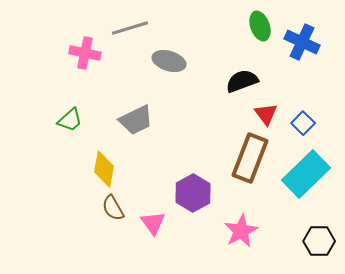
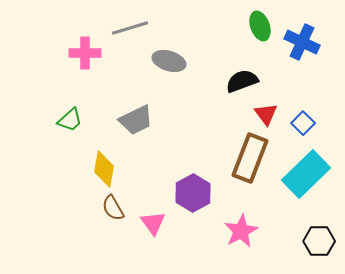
pink cross: rotated 12 degrees counterclockwise
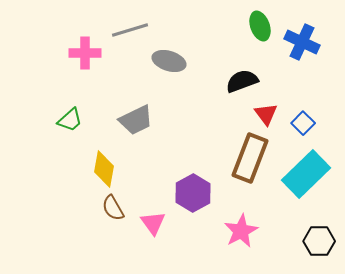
gray line: moved 2 px down
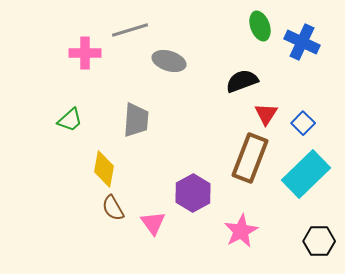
red triangle: rotated 10 degrees clockwise
gray trapezoid: rotated 60 degrees counterclockwise
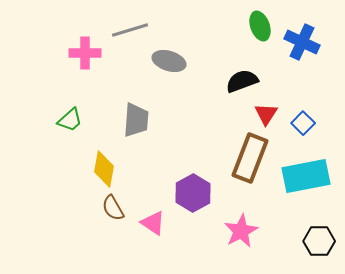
cyan rectangle: moved 2 px down; rotated 33 degrees clockwise
pink triangle: rotated 20 degrees counterclockwise
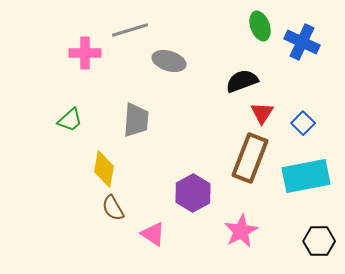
red triangle: moved 4 px left, 1 px up
pink triangle: moved 11 px down
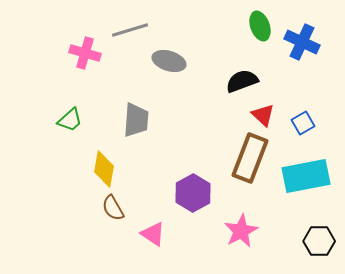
pink cross: rotated 16 degrees clockwise
red triangle: moved 1 px right, 2 px down; rotated 20 degrees counterclockwise
blue square: rotated 15 degrees clockwise
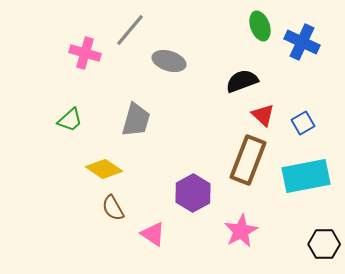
gray line: rotated 33 degrees counterclockwise
gray trapezoid: rotated 12 degrees clockwise
brown rectangle: moved 2 px left, 2 px down
yellow diamond: rotated 66 degrees counterclockwise
black hexagon: moved 5 px right, 3 px down
